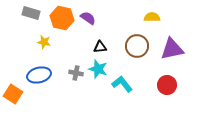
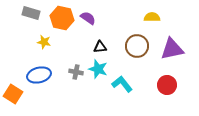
gray cross: moved 1 px up
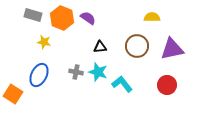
gray rectangle: moved 2 px right, 2 px down
orange hexagon: rotated 10 degrees clockwise
cyan star: moved 3 px down
blue ellipse: rotated 50 degrees counterclockwise
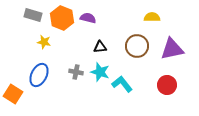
purple semicircle: rotated 21 degrees counterclockwise
cyan star: moved 2 px right
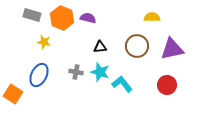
gray rectangle: moved 1 px left
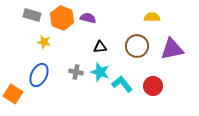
red circle: moved 14 px left, 1 px down
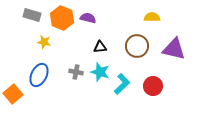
purple triangle: moved 2 px right; rotated 25 degrees clockwise
cyan L-shape: rotated 85 degrees clockwise
orange square: rotated 18 degrees clockwise
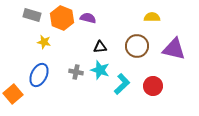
cyan star: moved 2 px up
